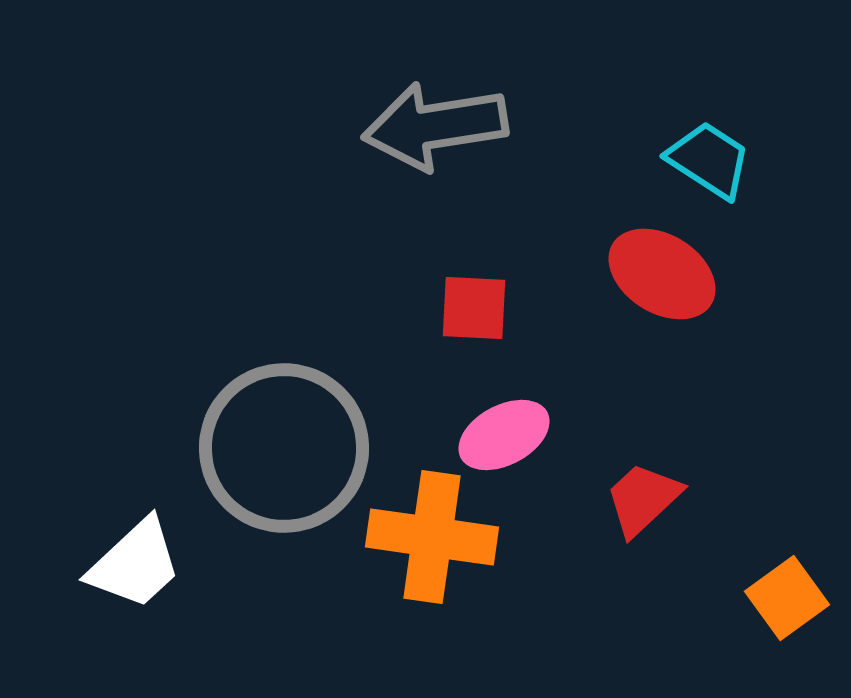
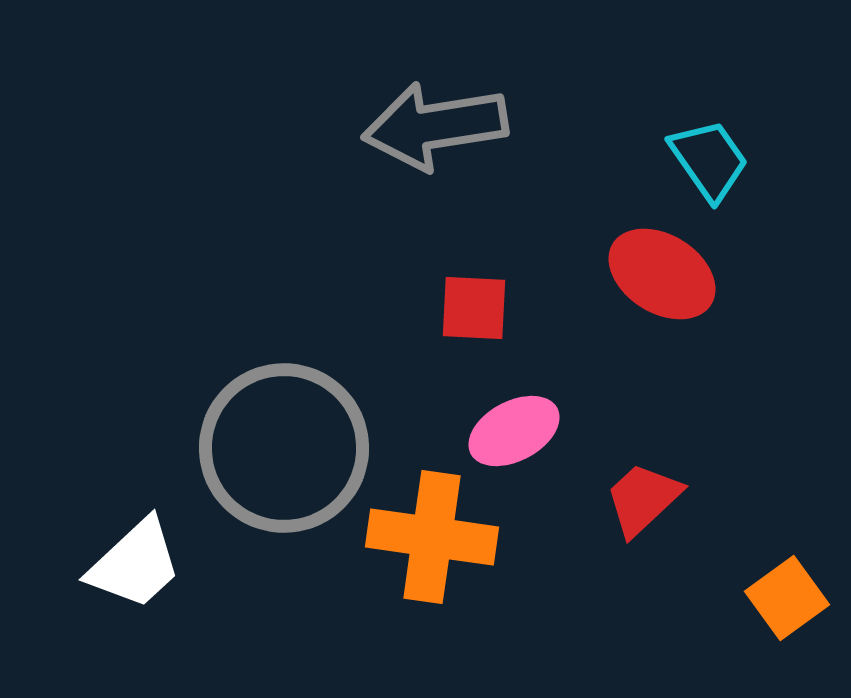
cyan trapezoid: rotated 22 degrees clockwise
pink ellipse: moved 10 px right, 4 px up
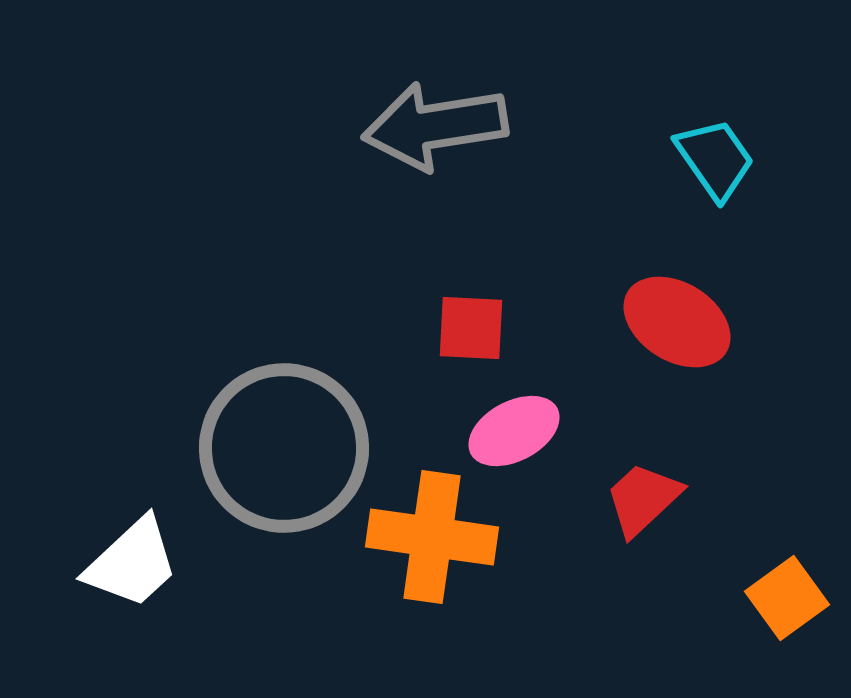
cyan trapezoid: moved 6 px right, 1 px up
red ellipse: moved 15 px right, 48 px down
red square: moved 3 px left, 20 px down
white trapezoid: moved 3 px left, 1 px up
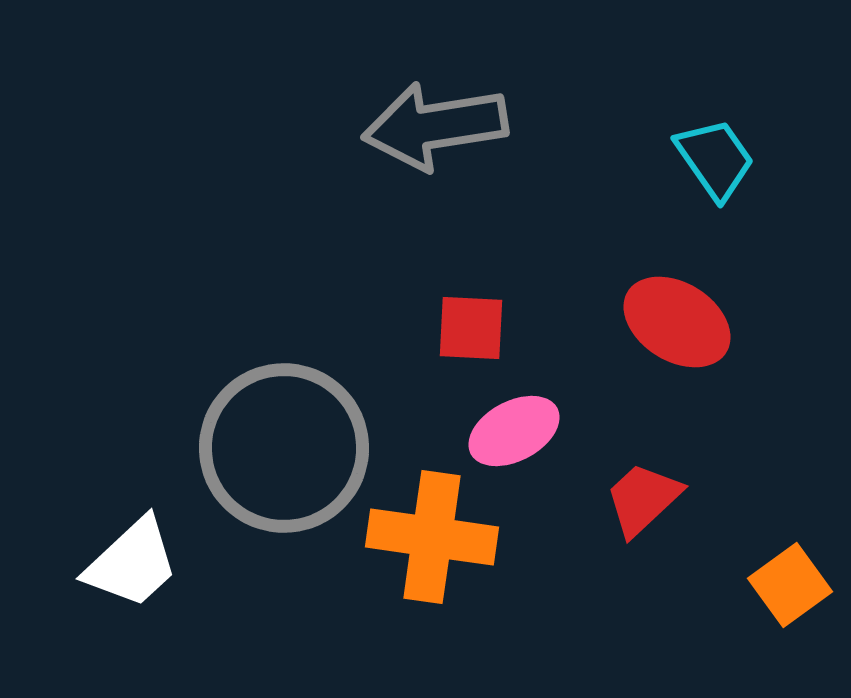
orange square: moved 3 px right, 13 px up
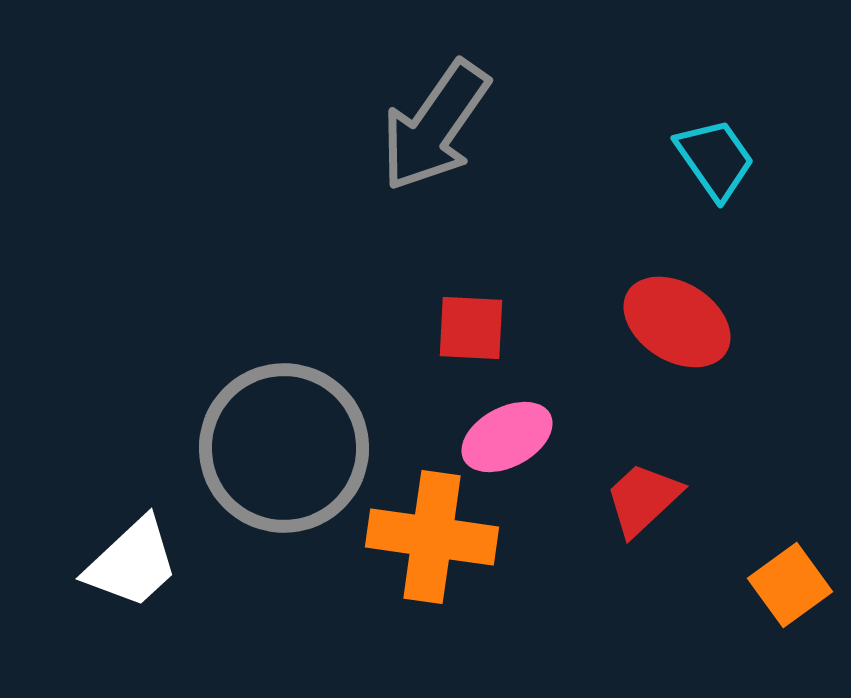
gray arrow: rotated 46 degrees counterclockwise
pink ellipse: moved 7 px left, 6 px down
